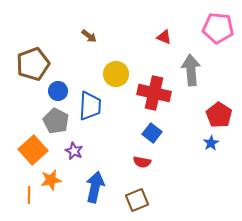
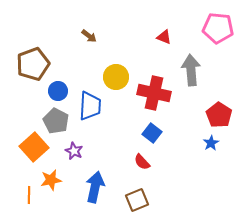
yellow circle: moved 3 px down
orange square: moved 1 px right, 3 px up
red semicircle: rotated 36 degrees clockwise
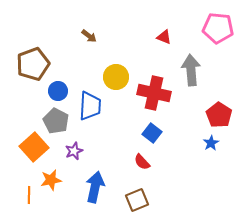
purple star: rotated 24 degrees clockwise
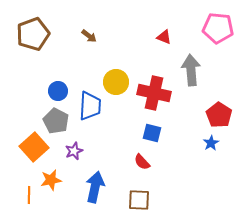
brown pentagon: moved 30 px up
yellow circle: moved 5 px down
blue square: rotated 24 degrees counterclockwise
brown square: moved 2 px right; rotated 25 degrees clockwise
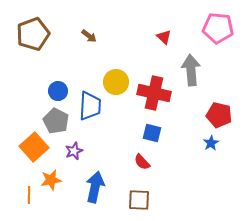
red triangle: rotated 21 degrees clockwise
red pentagon: rotated 20 degrees counterclockwise
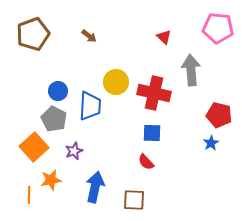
gray pentagon: moved 2 px left, 2 px up
blue square: rotated 12 degrees counterclockwise
red semicircle: moved 4 px right
brown square: moved 5 px left
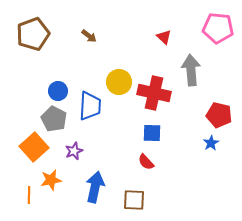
yellow circle: moved 3 px right
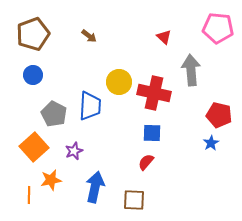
blue circle: moved 25 px left, 16 px up
gray pentagon: moved 5 px up
red semicircle: rotated 84 degrees clockwise
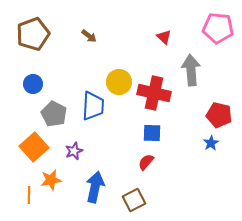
blue circle: moved 9 px down
blue trapezoid: moved 3 px right
brown square: rotated 30 degrees counterclockwise
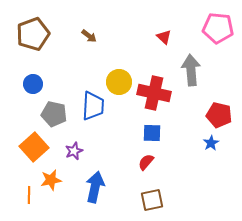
gray pentagon: rotated 15 degrees counterclockwise
brown square: moved 18 px right; rotated 15 degrees clockwise
